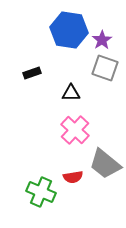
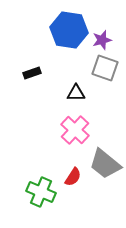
purple star: rotated 18 degrees clockwise
black triangle: moved 5 px right
red semicircle: rotated 48 degrees counterclockwise
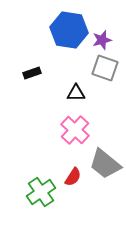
green cross: rotated 32 degrees clockwise
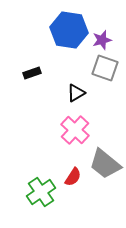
black triangle: rotated 30 degrees counterclockwise
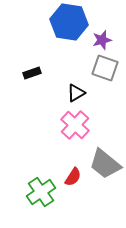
blue hexagon: moved 8 px up
pink cross: moved 5 px up
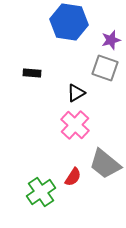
purple star: moved 9 px right
black rectangle: rotated 24 degrees clockwise
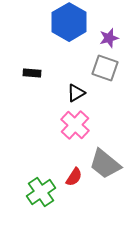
blue hexagon: rotated 21 degrees clockwise
purple star: moved 2 px left, 2 px up
red semicircle: moved 1 px right
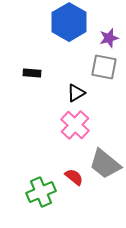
gray square: moved 1 px left, 1 px up; rotated 8 degrees counterclockwise
red semicircle: rotated 84 degrees counterclockwise
green cross: rotated 12 degrees clockwise
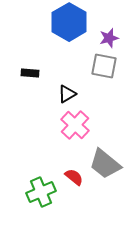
gray square: moved 1 px up
black rectangle: moved 2 px left
black triangle: moved 9 px left, 1 px down
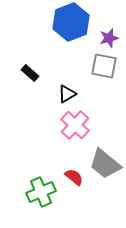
blue hexagon: moved 2 px right; rotated 9 degrees clockwise
black rectangle: rotated 36 degrees clockwise
